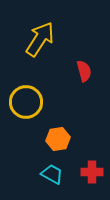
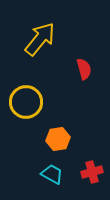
yellow arrow: rotated 6 degrees clockwise
red semicircle: moved 2 px up
red cross: rotated 15 degrees counterclockwise
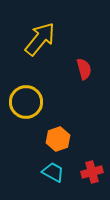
orange hexagon: rotated 10 degrees counterclockwise
cyan trapezoid: moved 1 px right, 2 px up
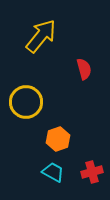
yellow arrow: moved 1 px right, 3 px up
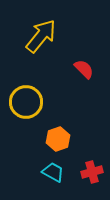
red semicircle: rotated 30 degrees counterclockwise
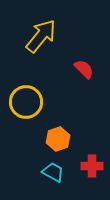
red cross: moved 6 px up; rotated 15 degrees clockwise
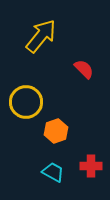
orange hexagon: moved 2 px left, 8 px up
red cross: moved 1 px left
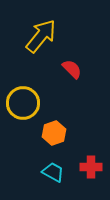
red semicircle: moved 12 px left
yellow circle: moved 3 px left, 1 px down
orange hexagon: moved 2 px left, 2 px down
red cross: moved 1 px down
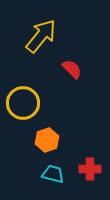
orange hexagon: moved 7 px left, 7 px down
red cross: moved 1 px left, 2 px down
cyan trapezoid: moved 2 px down; rotated 15 degrees counterclockwise
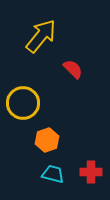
red semicircle: moved 1 px right
red cross: moved 1 px right, 3 px down
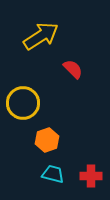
yellow arrow: rotated 18 degrees clockwise
red cross: moved 4 px down
